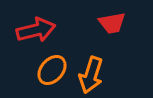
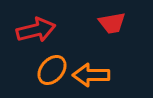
orange arrow: rotated 72 degrees clockwise
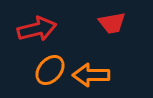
red arrow: moved 1 px right, 1 px up
orange ellipse: moved 2 px left
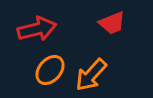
red trapezoid: rotated 12 degrees counterclockwise
orange arrow: rotated 48 degrees counterclockwise
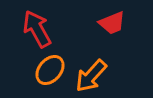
red arrow: rotated 105 degrees counterclockwise
orange arrow: moved 1 px down
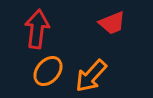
red arrow: rotated 36 degrees clockwise
orange ellipse: moved 2 px left, 1 px down
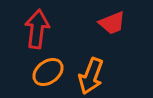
orange ellipse: moved 1 px down; rotated 12 degrees clockwise
orange arrow: rotated 21 degrees counterclockwise
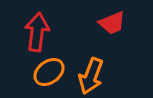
red arrow: moved 3 px down
orange ellipse: moved 1 px right
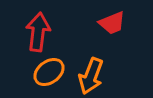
red arrow: moved 1 px right
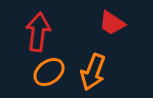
red trapezoid: rotated 56 degrees clockwise
orange arrow: moved 2 px right, 4 px up
